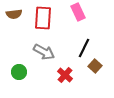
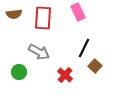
gray arrow: moved 5 px left
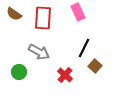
brown semicircle: rotated 42 degrees clockwise
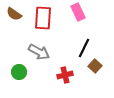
red cross: rotated 35 degrees clockwise
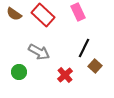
red rectangle: moved 3 px up; rotated 50 degrees counterclockwise
red cross: rotated 28 degrees counterclockwise
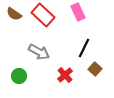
brown square: moved 3 px down
green circle: moved 4 px down
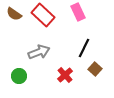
gray arrow: rotated 50 degrees counterclockwise
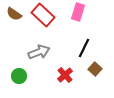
pink rectangle: rotated 42 degrees clockwise
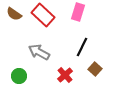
black line: moved 2 px left, 1 px up
gray arrow: rotated 130 degrees counterclockwise
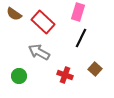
red rectangle: moved 7 px down
black line: moved 1 px left, 9 px up
red cross: rotated 28 degrees counterclockwise
